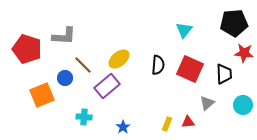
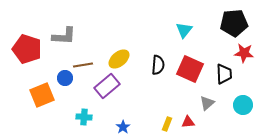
brown line: rotated 54 degrees counterclockwise
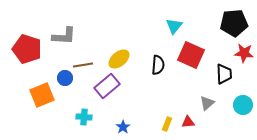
cyan triangle: moved 10 px left, 4 px up
red square: moved 1 px right, 14 px up
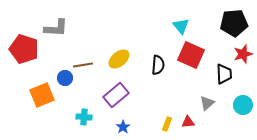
cyan triangle: moved 7 px right; rotated 18 degrees counterclockwise
gray L-shape: moved 8 px left, 8 px up
red pentagon: moved 3 px left
red star: moved 1 px left, 1 px down; rotated 24 degrees counterclockwise
purple rectangle: moved 9 px right, 9 px down
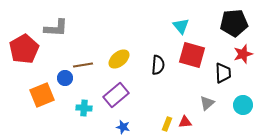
red pentagon: rotated 24 degrees clockwise
red square: moved 1 px right; rotated 8 degrees counterclockwise
black trapezoid: moved 1 px left, 1 px up
cyan cross: moved 9 px up
red triangle: moved 3 px left
blue star: rotated 24 degrees counterclockwise
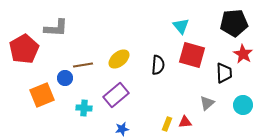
red star: rotated 24 degrees counterclockwise
black trapezoid: moved 1 px right
blue star: moved 1 px left, 2 px down; rotated 24 degrees counterclockwise
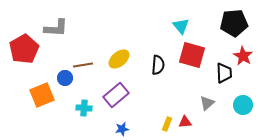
red star: moved 2 px down
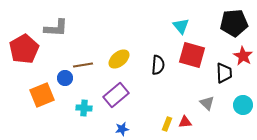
gray triangle: rotated 35 degrees counterclockwise
